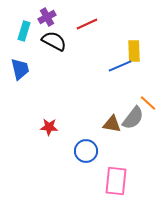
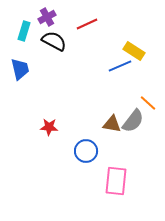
yellow rectangle: rotated 55 degrees counterclockwise
gray semicircle: moved 3 px down
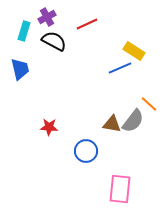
blue line: moved 2 px down
orange line: moved 1 px right, 1 px down
pink rectangle: moved 4 px right, 8 px down
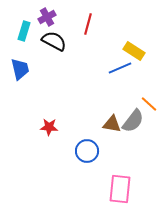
red line: moved 1 px right; rotated 50 degrees counterclockwise
blue circle: moved 1 px right
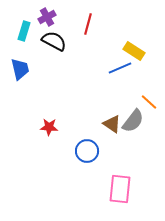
orange line: moved 2 px up
brown triangle: rotated 24 degrees clockwise
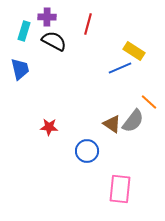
purple cross: rotated 30 degrees clockwise
